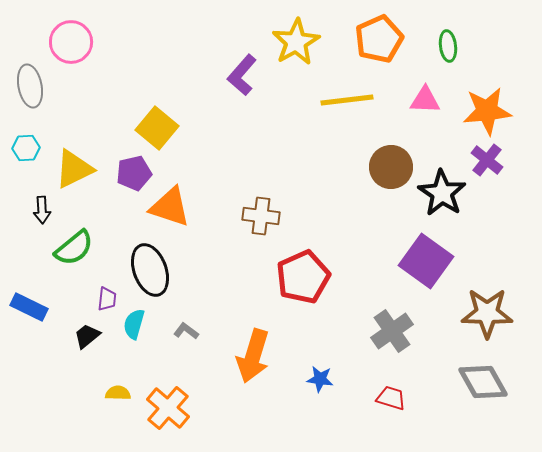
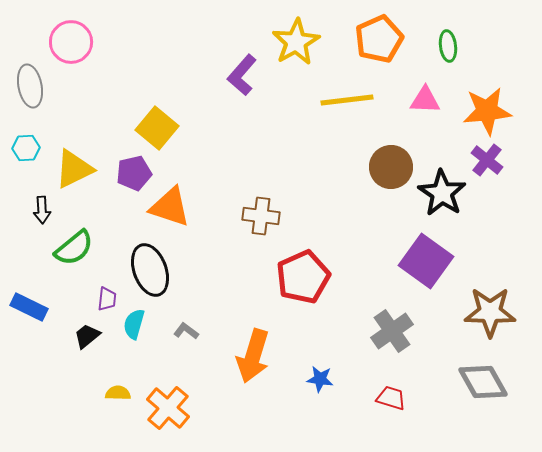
brown star: moved 3 px right, 1 px up
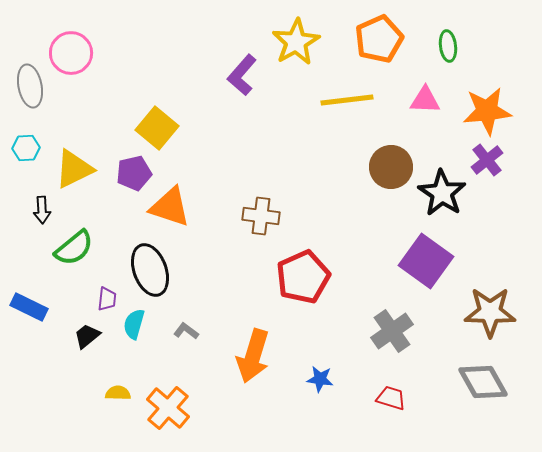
pink circle: moved 11 px down
purple cross: rotated 12 degrees clockwise
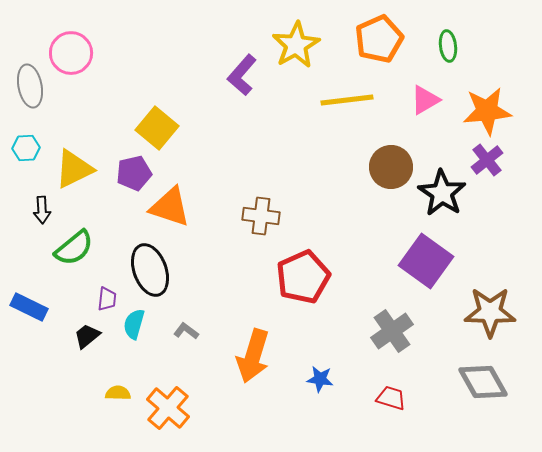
yellow star: moved 3 px down
pink triangle: rotated 32 degrees counterclockwise
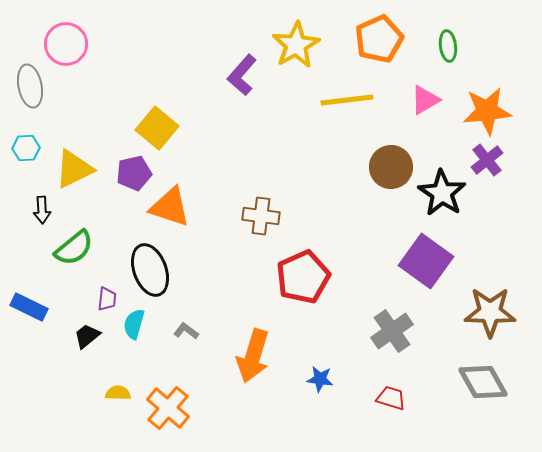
pink circle: moved 5 px left, 9 px up
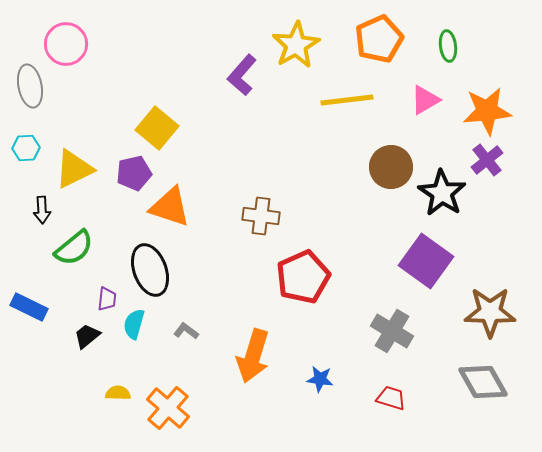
gray cross: rotated 24 degrees counterclockwise
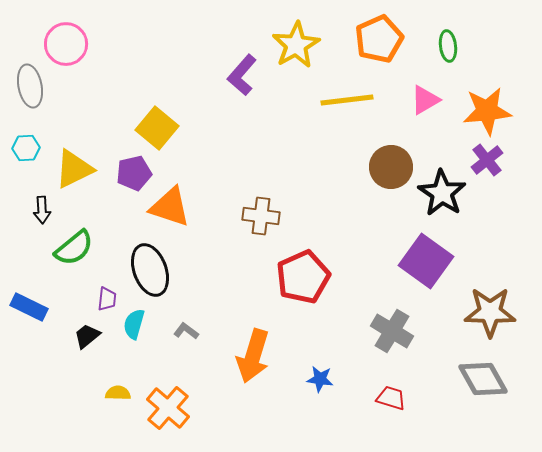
gray diamond: moved 3 px up
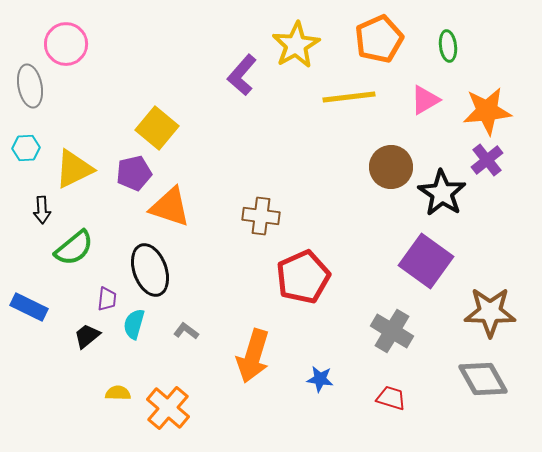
yellow line: moved 2 px right, 3 px up
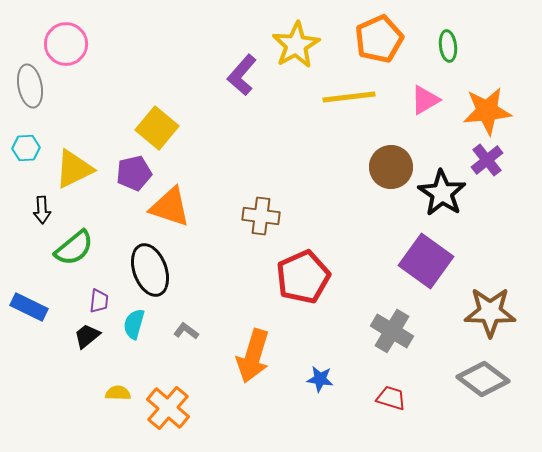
purple trapezoid: moved 8 px left, 2 px down
gray diamond: rotated 24 degrees counterclockwise
